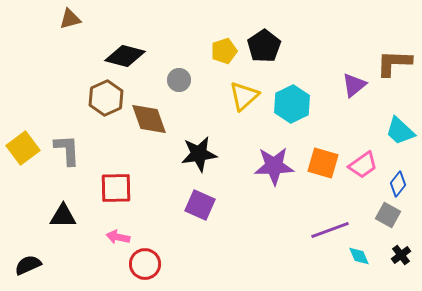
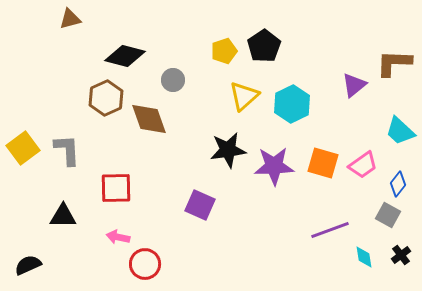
gray circle: moved 6 px left
black star: moved 29 px right, 4 px up
cyan diamond: moved 5 px right, 1 px down; rotated 15 degrees clockwise
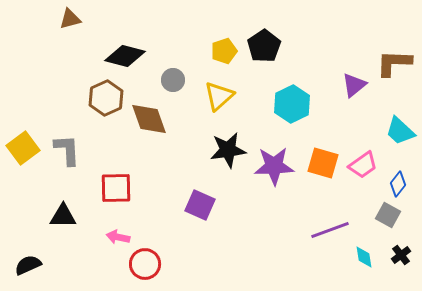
yellow triangle: moved 25 px left
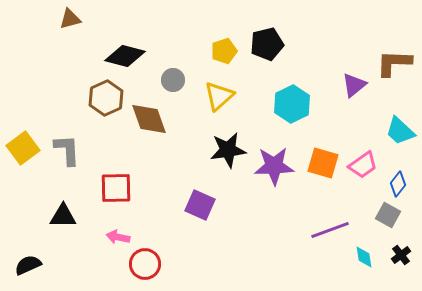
black pentagon: moved 3 px right, 2 px up; rotated 20 degrees clockwise
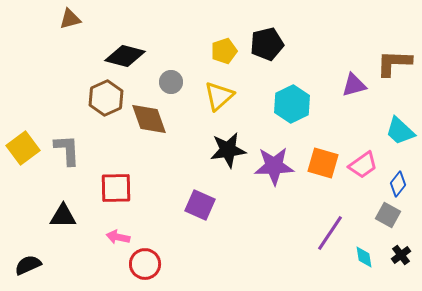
gray circle: moved 2 px left, 2 px down
purple triangle: rotated 24 degrees clockwise
purple line: moved 3 px down; rotated 36 degrees counterclockwise
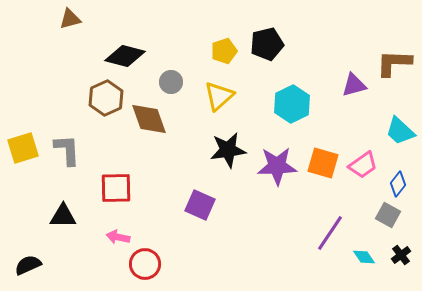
yellow square: rotated 20 degrees clockwise
purple star: moved 3 px right
cyan diamond: rotated 25 degrees counterclockwise
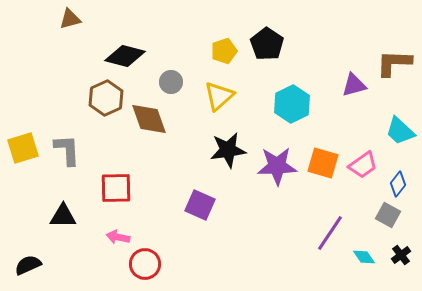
black pentagon: rotated 24 degrees counterclockwise
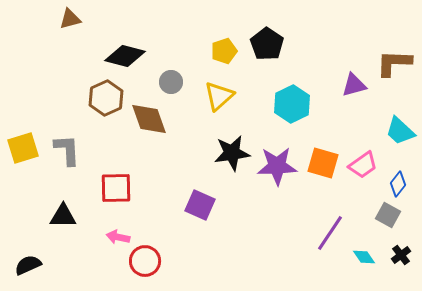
black star: moved 4 px right, 3 px down
red circle: moved 3 px up
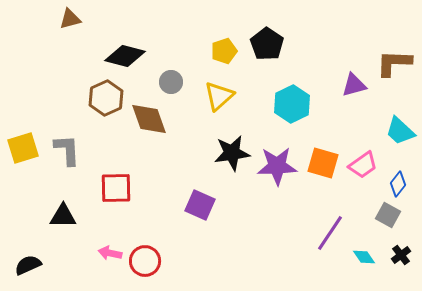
pink arrow: moved 8 px left, 16 px down
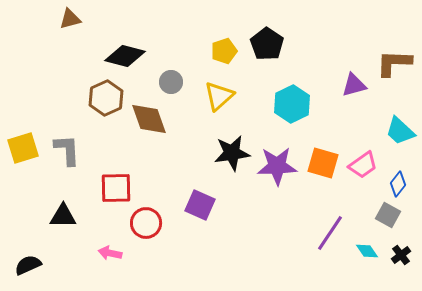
cyan diamond: moved 3 px right, 6 px up
red circle: moved 1 px right, 38 px up
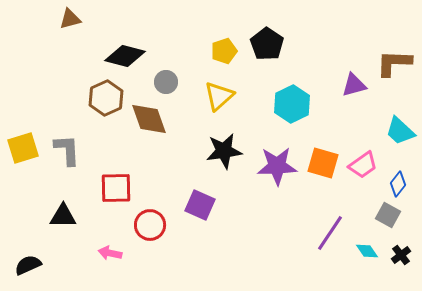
gray circle: moved 5 px left
black star: moved 8 px left, 2 px up
red circle: moved 4 px right, 2 px down
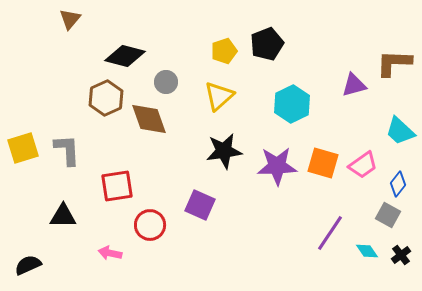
brown triangle: rotated 35 degrees counterclockwise
black pentagon: rotated 16 degrees clockwise
red square: moved 1 px right, 2 px up; rotated 8 degrees counterclockwise
